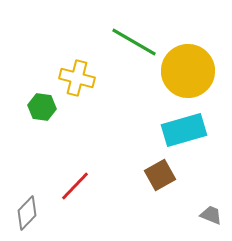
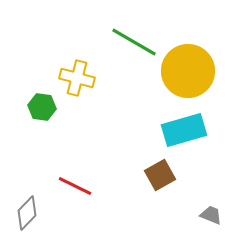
red line: rotated 72 degrees clockwise
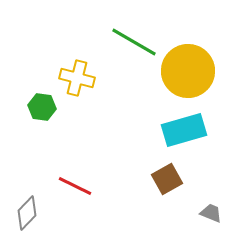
brown square: moved 7 px right, 4 px down
gray trapezoid: moved 2 px up
